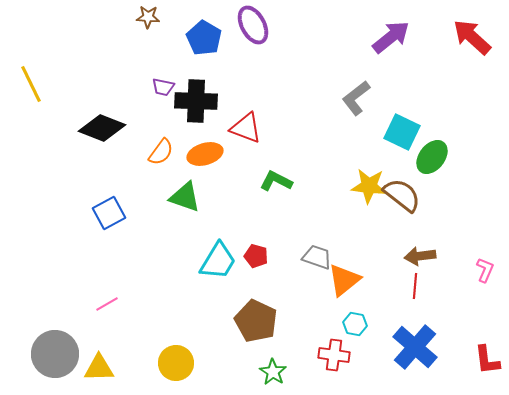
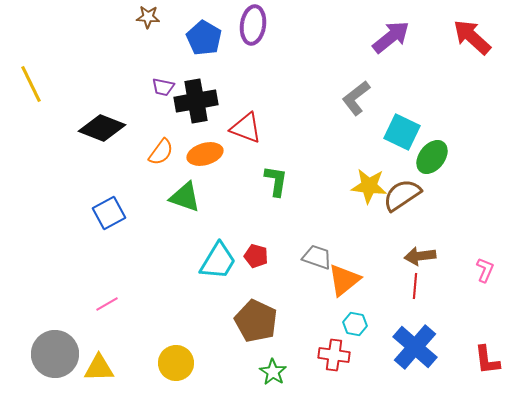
purple ellipse: rotated 36 degrees clockwise
black cross: rotated 12 degrees counterclockwise
green L-shape: rotated 72 degrees clockwise
brown semicircle: rotated 72 degrees counterclockwise
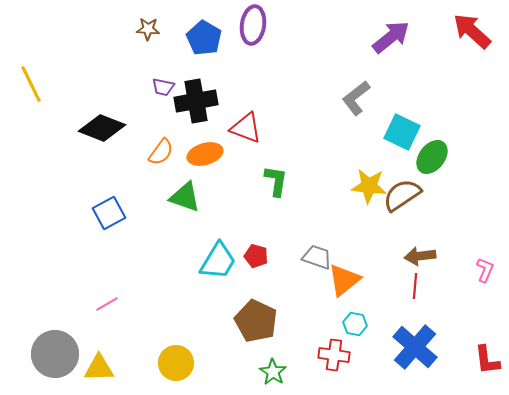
brown star: moved 12 px down
red arrow: moved 6 px up
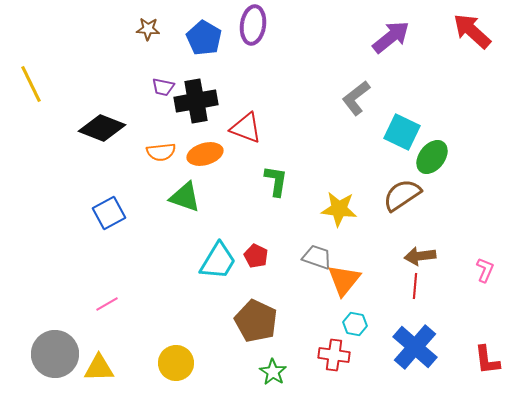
orange semicircle: rotated 48 degrees clockwise
yellow star: moved 30 px left, 23 px down
red pentagon: rotated 10 degrees clockwise
orange triangle: rotated 12 degrees counterclockwise
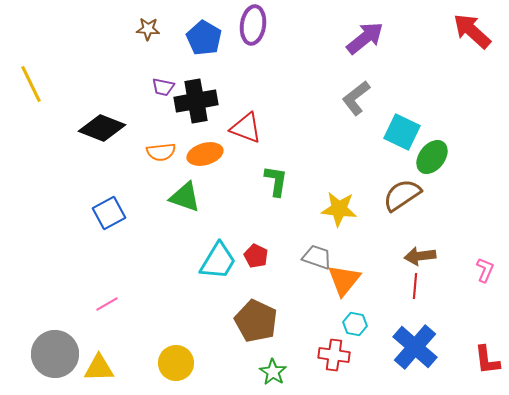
purple arrow: moved 26 px left, 1 px down
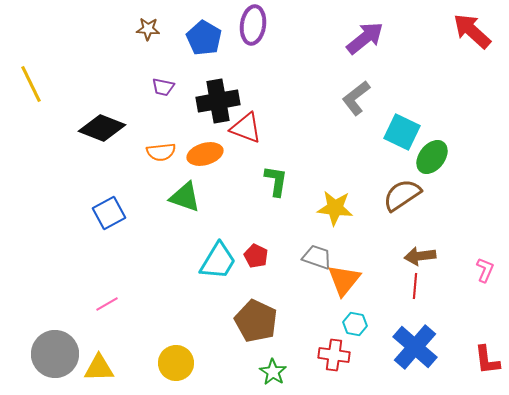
black cross: moved 22 px right
yellow star: moved 4 px left, 1 px up
